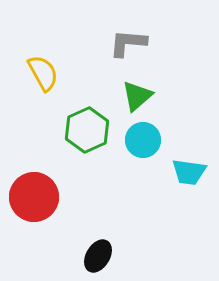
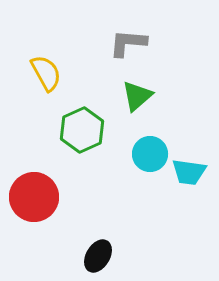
yellow semicircle: moved 3 px right
green hexagon: moved 5 px left
cyan circle: moved 7 px right, 14 px down
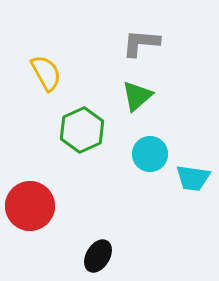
gray L-shape: moved 13 px right
cyan trapezoid: moved 4 px right, 6 px down
red circle: moved 4 px left, 9 px down
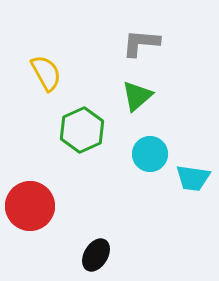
black ellipse: moved 2 px left, 1 px up
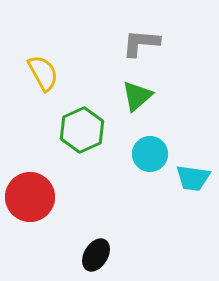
yellow semicircle: moved 3 px left
red circle: moved 9 px up
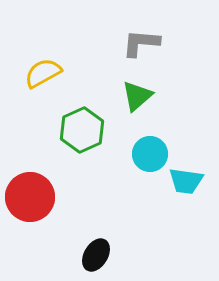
yellow semicircle: rotated 90 degrees counterclockwise
cyan trapezoid: moved 7 px left, 3 px down
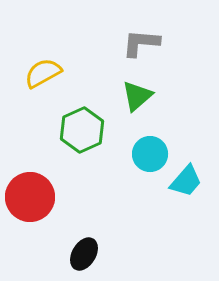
cyan trapezoid: rotated 57 degrees counterclockwise
black ellipse: moved 12 px left, 1 px up
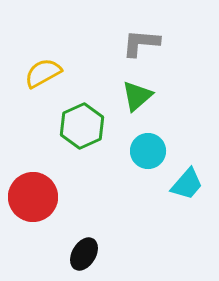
green hexagon: moved 4 px up
cyan circle: moved 2 px left, 3 px up
cyan trapezoid: moved 1 px right, 3 px down
red circle: moved 3 px right
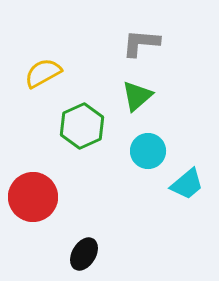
cyan trapezoid: rotated 9 degrees clockwise
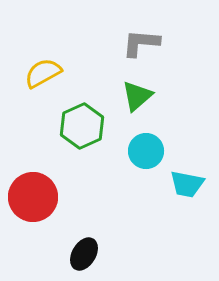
cyan circle: moved 2 px left
cyan trapezoid: rotated 51 degrees clockwise
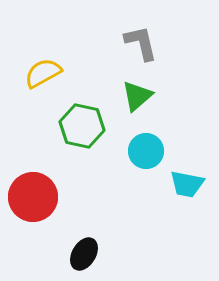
gray L-shape: rotated 72 degrees clockwise
green hexagon: rotated 24 degrees counterclockwise
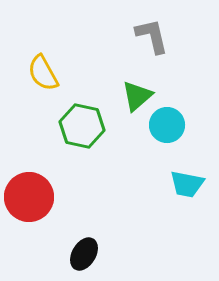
gray L-shape: moved 11 px right, 7 px up
yellow semicircle: rotated 90 degrees counterclockwise
cyan circle: moved 21 px right, 26 px up
red circle: moved 4 px left
